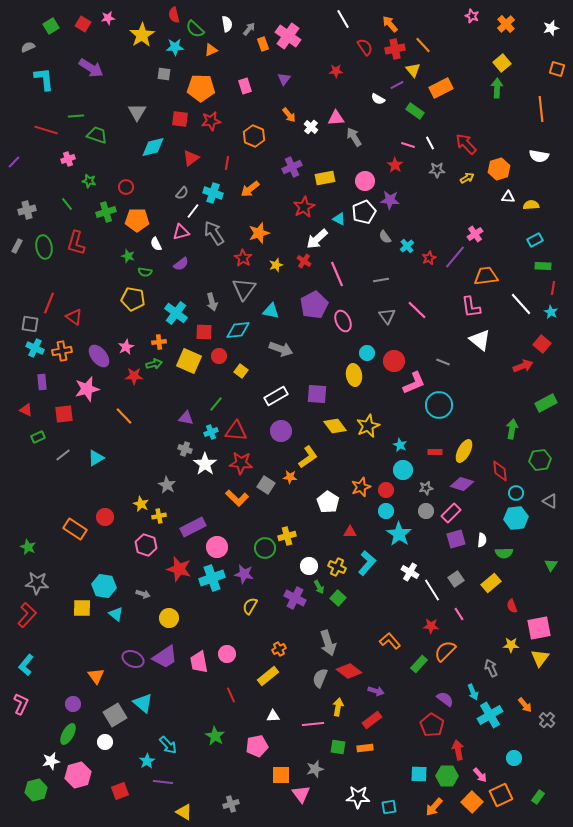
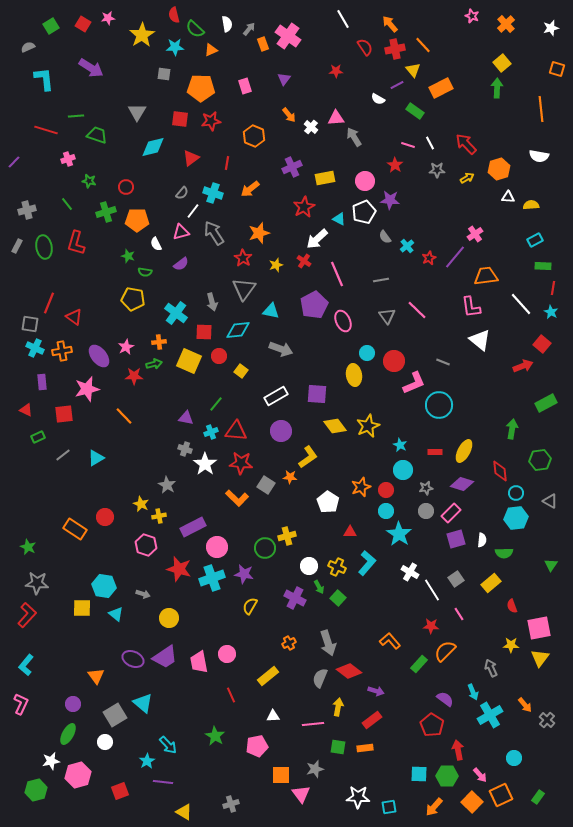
orange cross at (279, 649): moved 10 px right, 6 px up
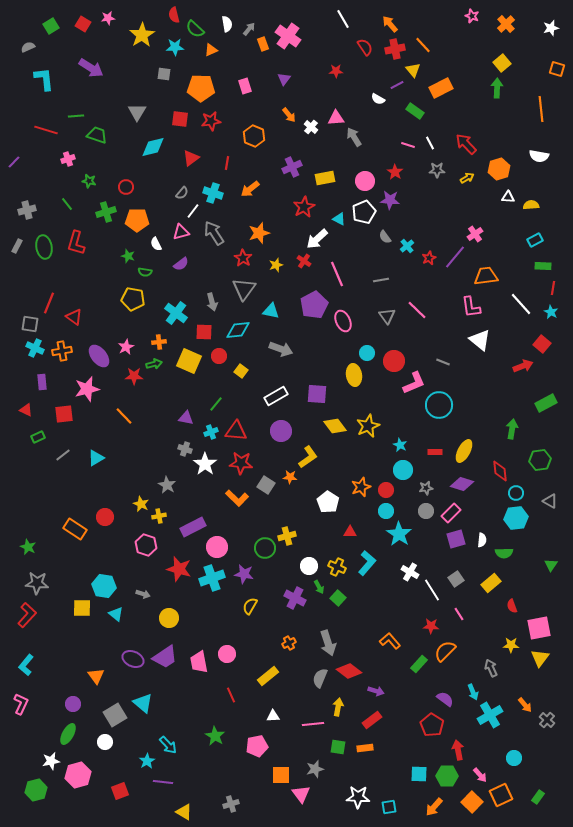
red star at (395, 165): moved 7 px down
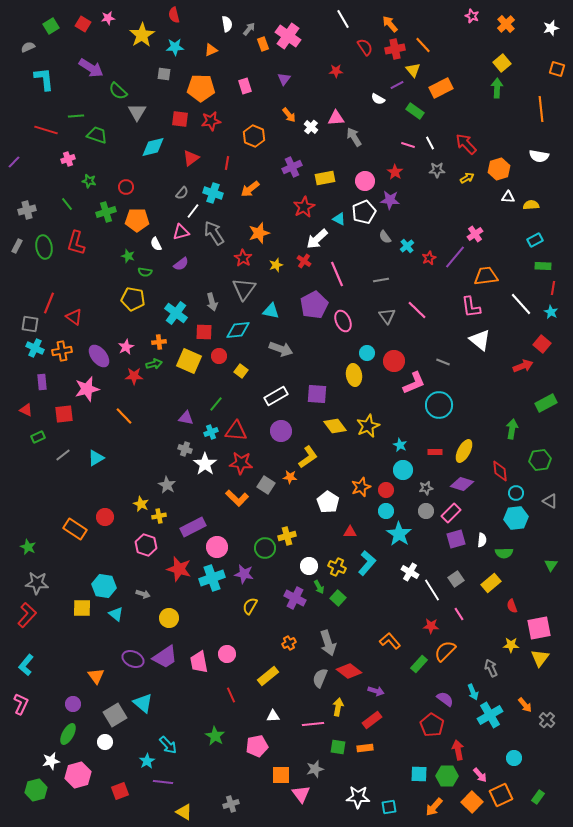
green semicircle at (195, 29): moved 77 px left, 62 px down
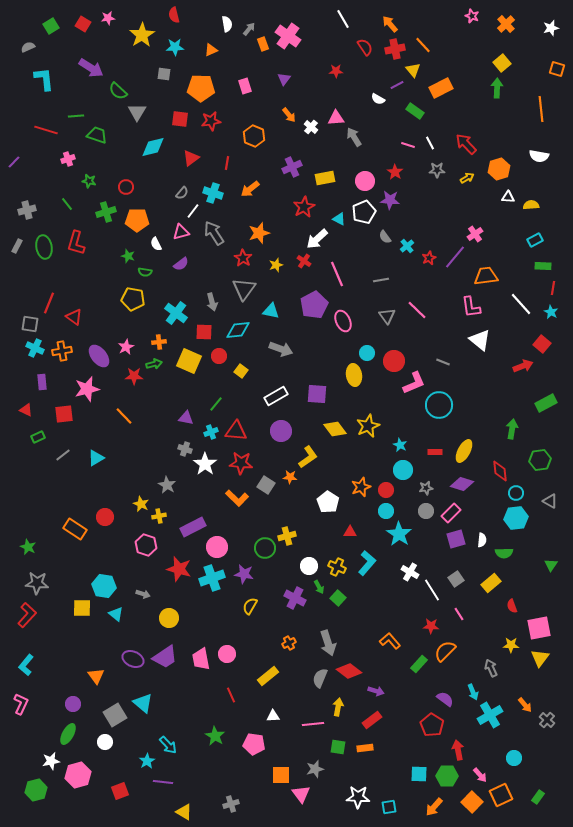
yellow diamond at (335, 426): moved 3 px down
pink trapezoid at (199, 662): moved 2 px right, 3 px up
pink pentagon at (257, 746): moved 3 px left, 2 px up; rotated 20 degrees clockwise
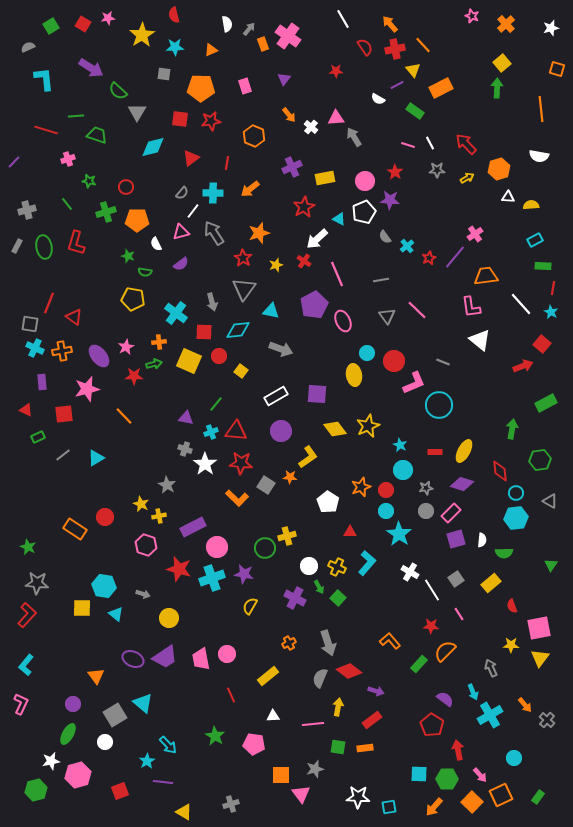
cyan cross at (213, 193): rotated 18 degrees counterclockwise
green hexagon at (447, 776): moved 3 px down
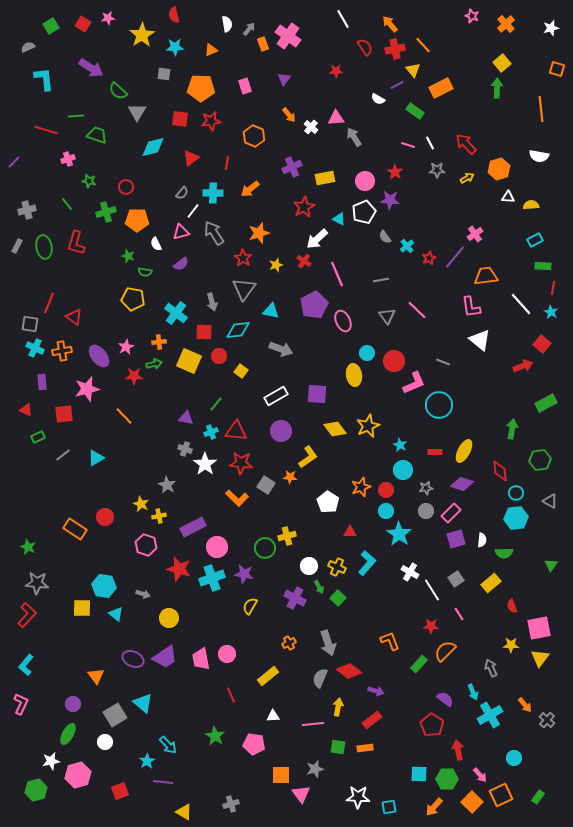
orange L-shape at (390, 641): rotated 20 degrees clockwise
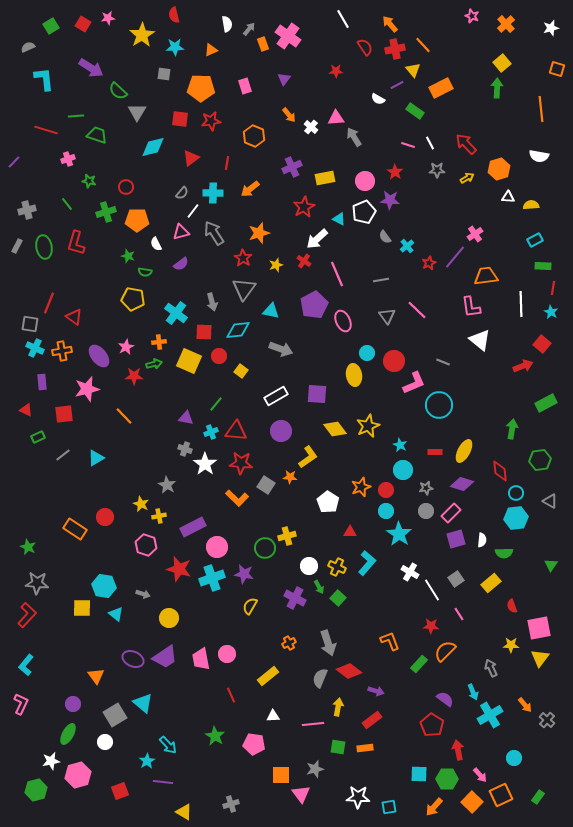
red star at (429, 258): moved 5 px down
white line at (521, 304): rotated 40 degrees clockwise
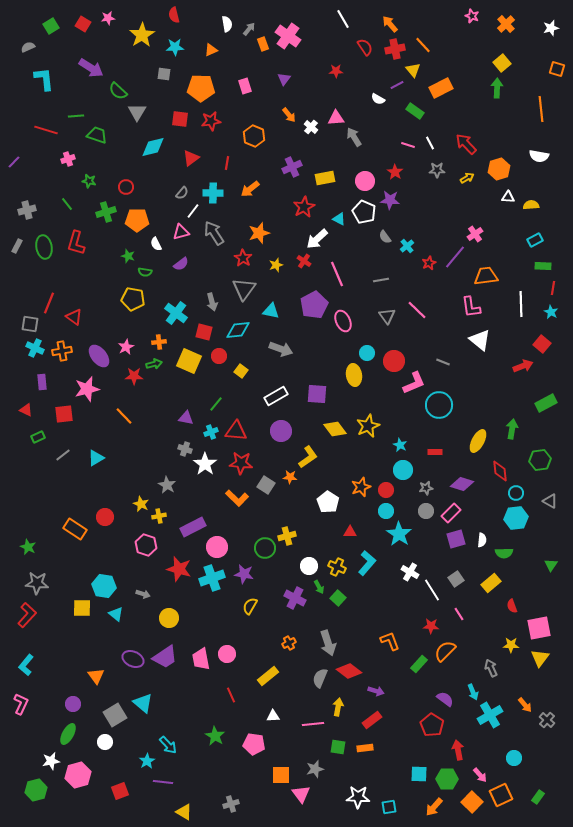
white pentagon at (364, 212): rotated 25 degrees counterclockwise
red square at (204, 332): rotated 12 degrees clockwise
yellow ellipse at (464, 451): moved 14 px right, 10 px up
